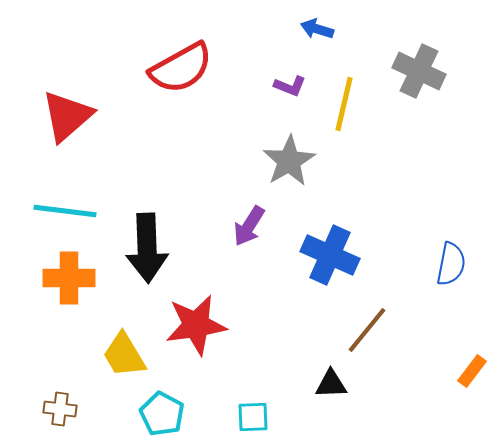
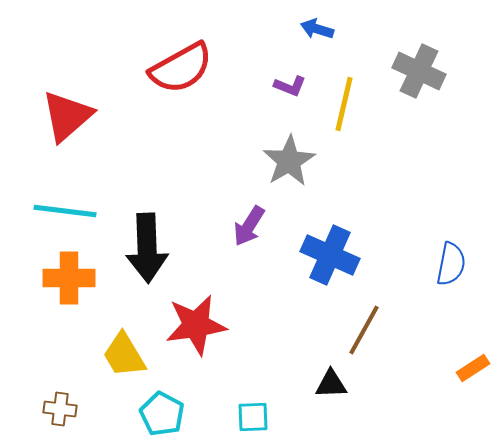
brown line: moved 3 px left; rotated 10 degrees counterclockwise
orange rectangle: moved 1 px right, 3 px up; rotated 20 degrees clockwise
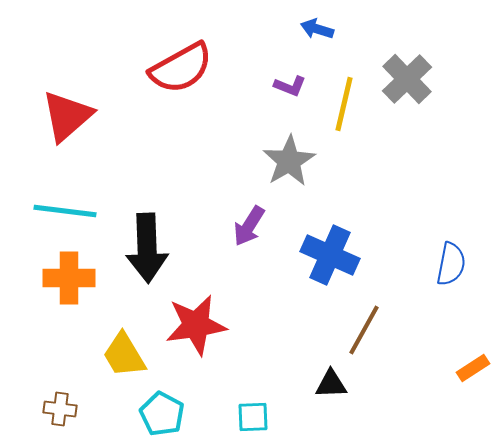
gray cross: moved 12 px left, 8 px down; rotated 21 degrees clockwise
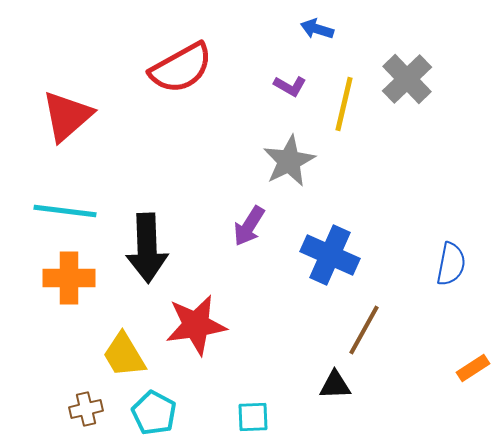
purple L-shape: rotated 8 degrees clockwise
gray star: rotated 4 degrees clockwise
black triangle: moved 4 px right, 1 px down
brown cross: moved 26 px right; rotated 20 degrees counterclockwise
cyan pentagon: moved 8 px left, 1 px up
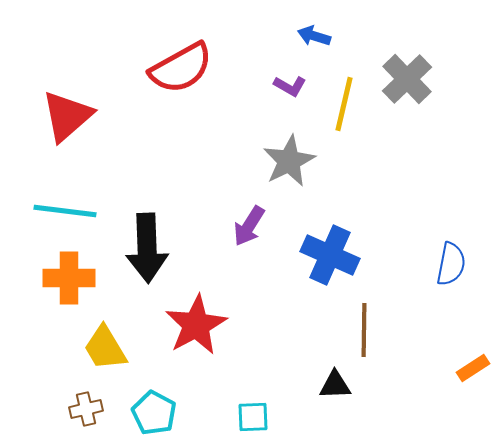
blue arrow: moved 3 px left, 7 px down
red star: rotated 20 degrees counterclockwise
brown line: rotated 28 degrees counterclockwise
yellow trapezoid: moved 19 px left, 7 px up
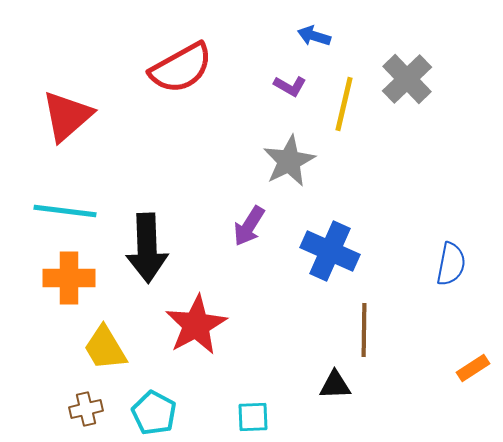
blue cross: moved 4 px up
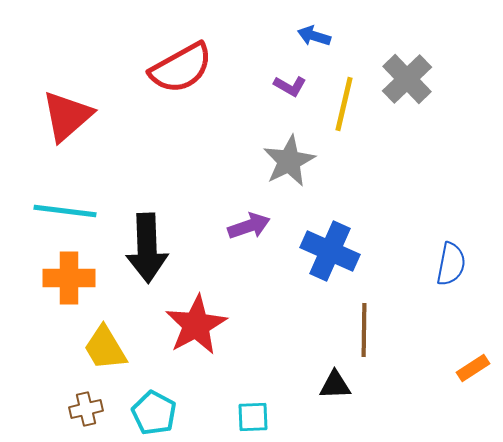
purple arrow: rotated 141 degrees counterclockwise
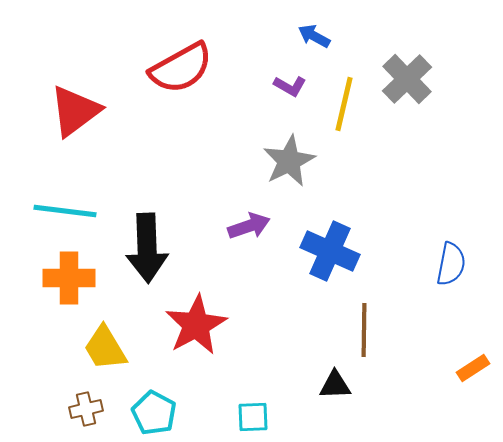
blue arrow: rotated 12 degrees clockwise
red triangle: moved 8 px right, 5 px up; rotated 4 degrees clockwise
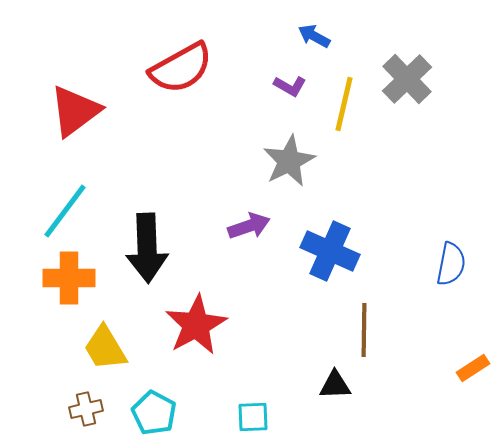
cyan line: rotated 60 degrees counterclockwise
